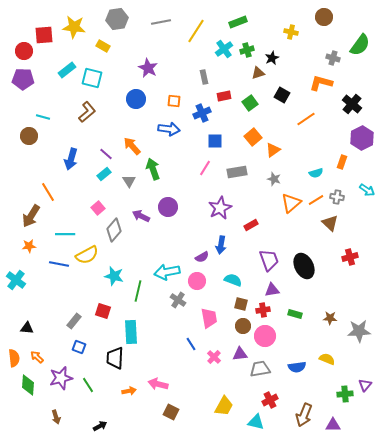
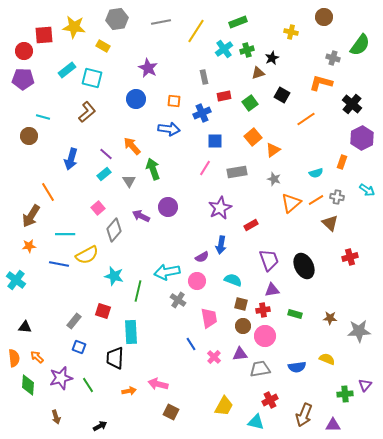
black triangle at (27, 328): moved 2 px left, 1 px up
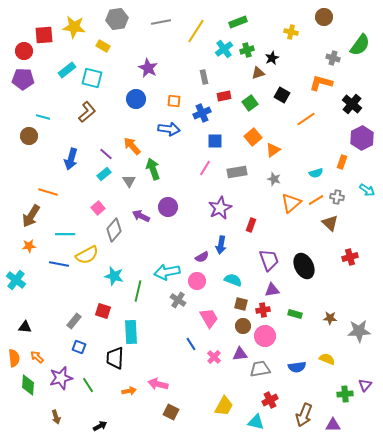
orange line at (48, 192): rotated 42 degrees counterclockwise
red rectangle at (251, 225): rotated 40 degrees counterclockwise
pink trapezoid at (209, 318): rotated 20 degrees counterclockwise
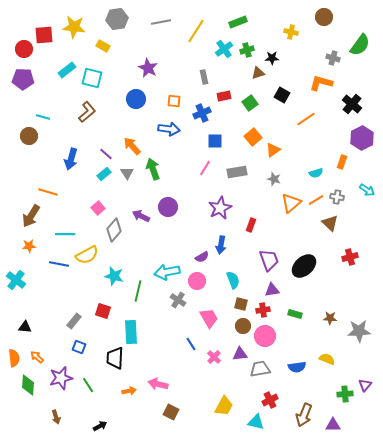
red circle at (24, 51): moved 2 px up
black star at (272, 58): rotated 24 degrees clockwise
gray triangle at (129, 181): moved 2 px left, 8 px up
black ellipse at (304, 266): rotated 75 degrees clockwise
cyan semicircle at (233, 280): rotated 48 degrees clockwise
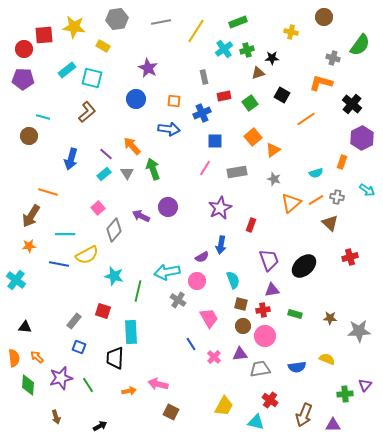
red cross at (270, 400): rotated 28 degrees counterclockwise
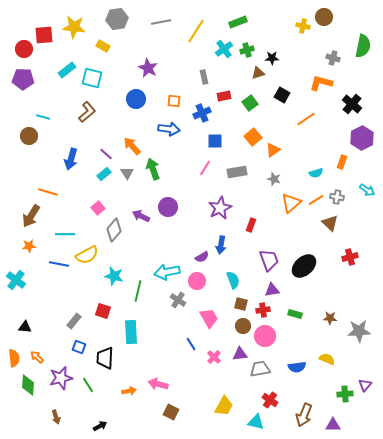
yellow cross at (291, 32): moved 12 px right, 6 px up
green semicircle at (360, 45): moved 3 px right, 1 px down; rotated 25 degrees counterclockwise
black trapezoid at (115, 358): moved 10 px left
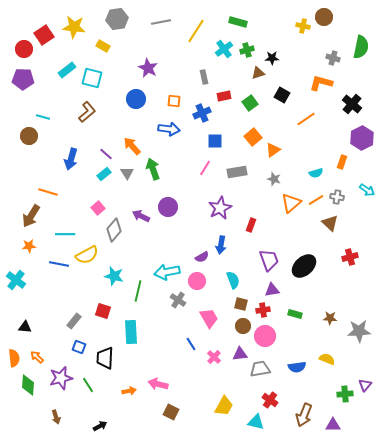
green rectangle at (238, 22): rotated 36 degrees clockwise
red square at (44, 35): rotated 30 degrees counterclockwise
green semicircle at (363, 46): moved 2 px left, 1 px down
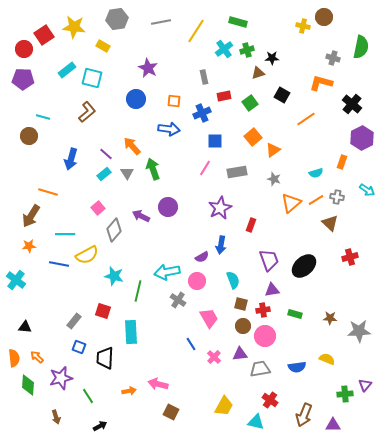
green line at (88, 385): moved 11 px down
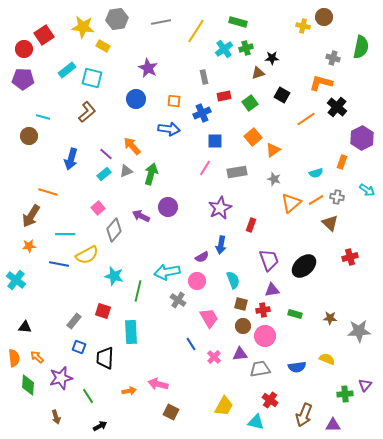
yellow star at (74, 27): moved 9 px right
green cross at (247, 50): moved 1 px left, 2 px up
black cross at (352, 104): moved 15 px left, 3 px down
green arrow at (153, 169): moved 2 px left, 5 px down; rotated 35 degrees clockwise
gray triangle at (127, 173): moved 1 px left, 2 px up; rotated 40 degrees clockwise
